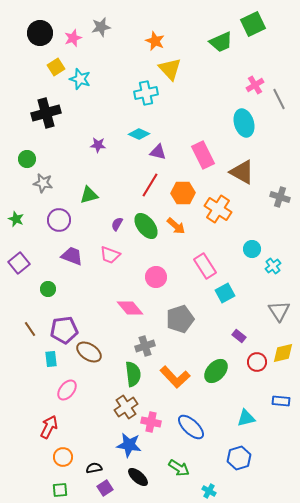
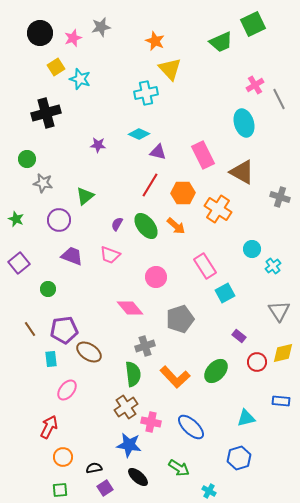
green triangle at (89, 195): moved 4 px left, 1 px down; rotated 24 degrees counterclockwise
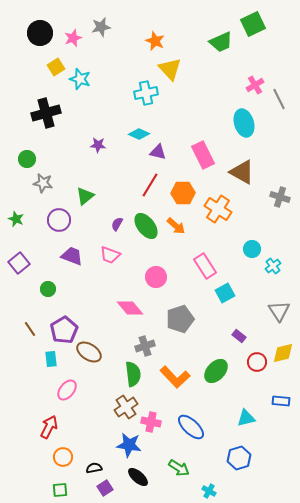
purple pentagon at (64, 330): rotated 24 degrees counterclockwise
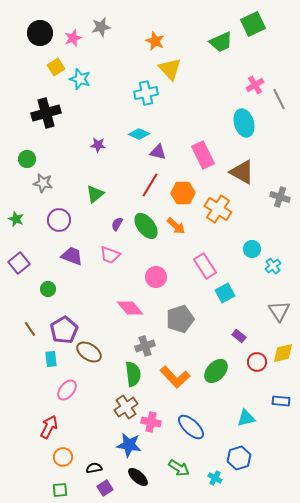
green triangle at (85, 196): moved 10 px right, 2 px up
cyan cross at (209, 491): moved 6 px right, 13 px up
